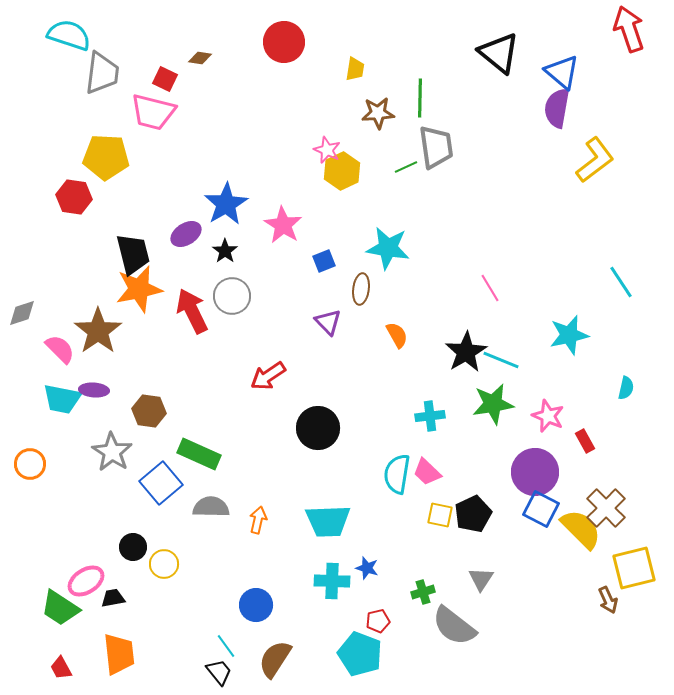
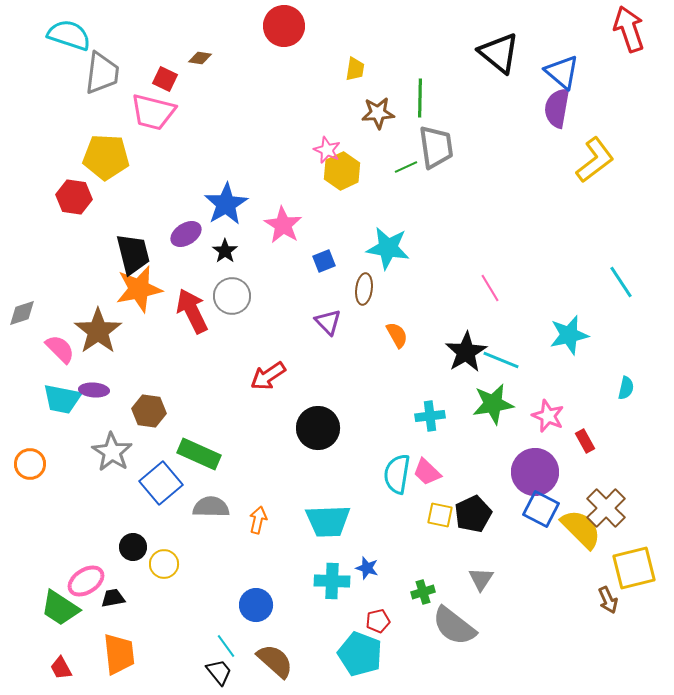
red circle at (284, 42): moved 16 px up
brown ellipse at (361, 289): moved 3 px right
brown semicircle at (275, 659): moved 2 px down; rotated 99 degrees clockwise
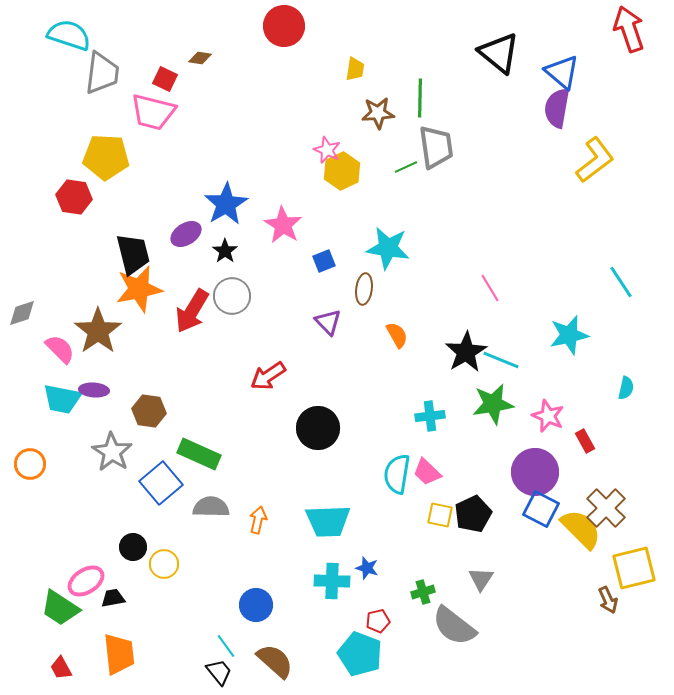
red arrow at (192, 311): rotated 123 degrees counterclockwise
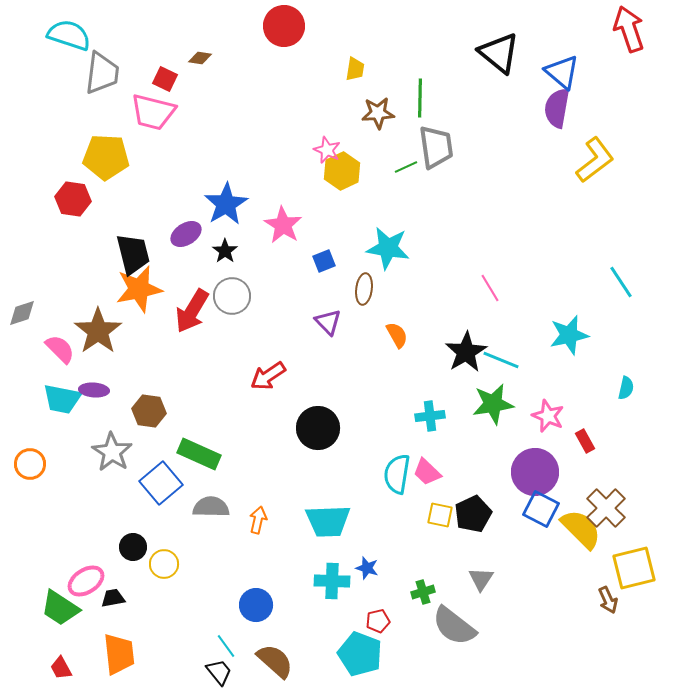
red hexagon at (74, 197): moved 1 px left, 2 px down
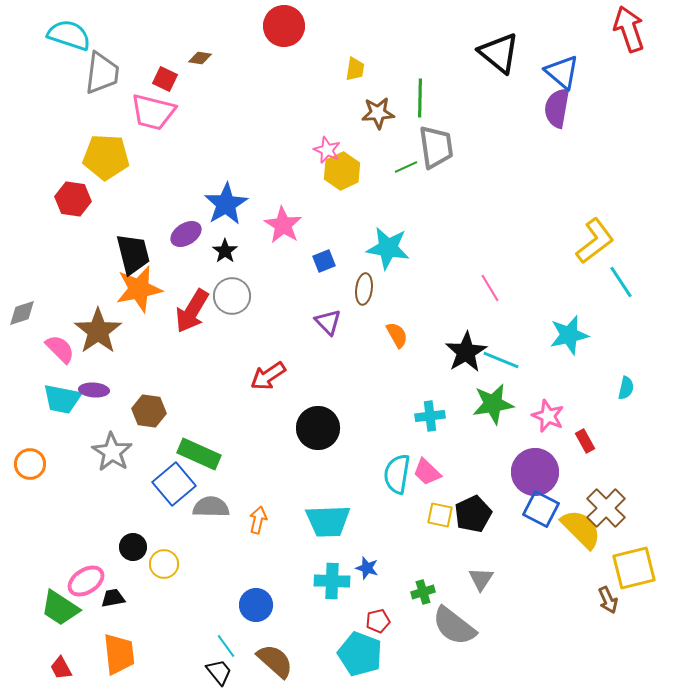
yellow L-shape at (595, 160): moved 81 px down
blue square at (161, 483): moved 13 px right, 1 px down
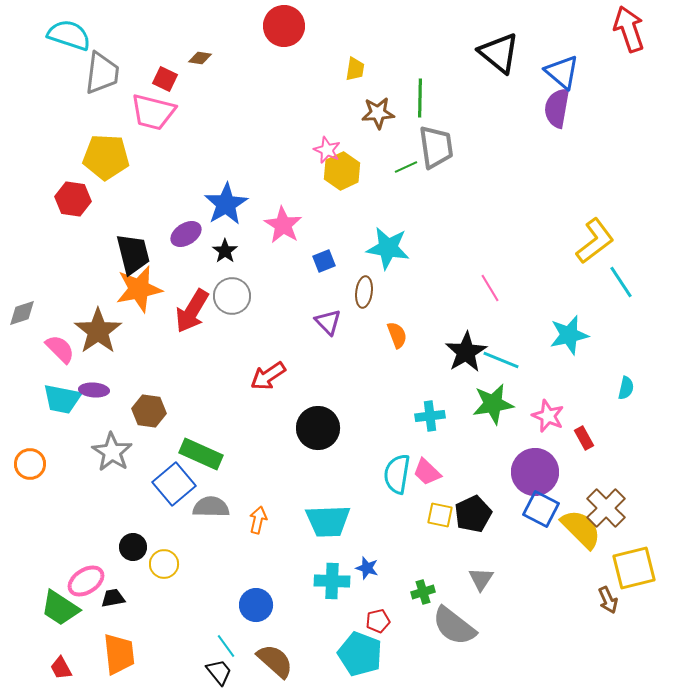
brown ellipse at (364, 289): moved 3 px down
orange semicircle at (397, 335): rotated 8 degrees clockwise
red rectangle at (585, 441): moved 1 px left, 3 px up
green rectangle at (199, 454): moved 2 px right
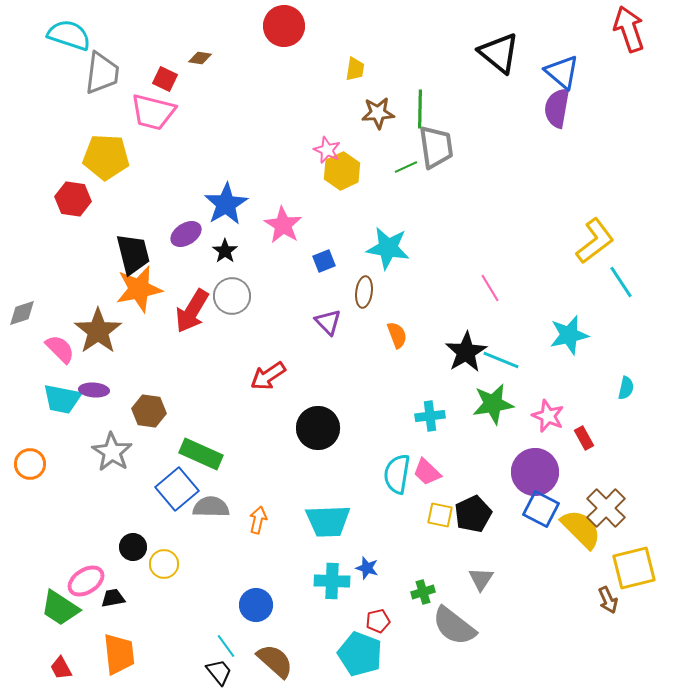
green line at (420, 98): moved 11 px down
blue square at (174, 484): moved 3 px right, 5 px down
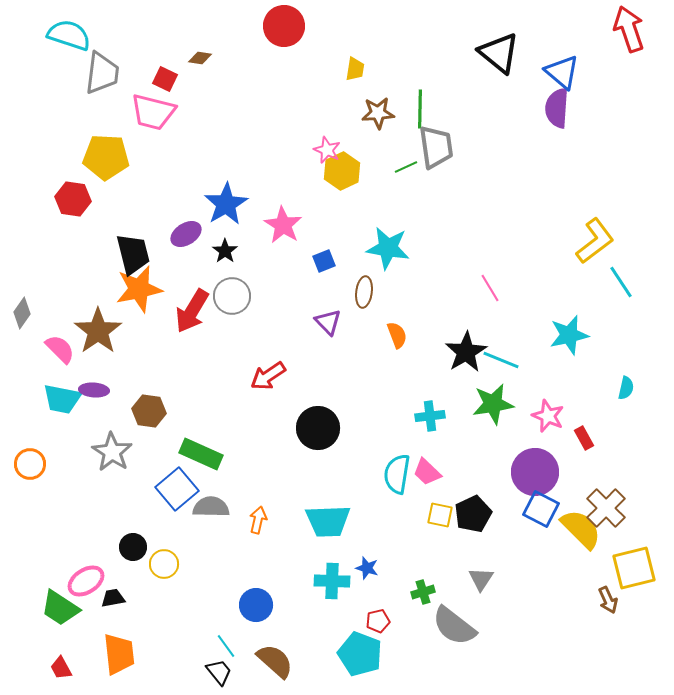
purple semicircle at (557, 108): rotated 6 degrees counterclockwise
gray diamond at (22, 313): rotated 36 degrees counterclockwise
